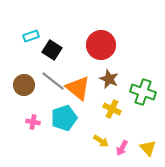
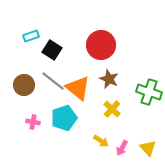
green cross: moved 6 px right
yellow cross: rotated 18 degrees clockwise
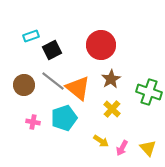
black square: rotated 30 degrees clockwise
brown star: moved 2 px right; rotated 18 degrees clockwise
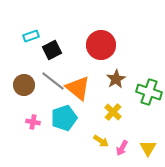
brown star: moved 5 px right
yellow cross: moved 1 px right, 3 px down
yellow triangle: rotated 12 degrees clockwise
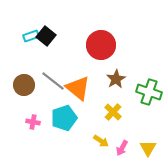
black square: moved 6 px left, 14 px up; rotated 24 degrees counterclockwise
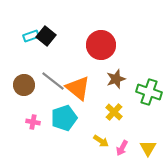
brown star: rotated 12 degrees clockwise
yellow cross: moved 1 px right
